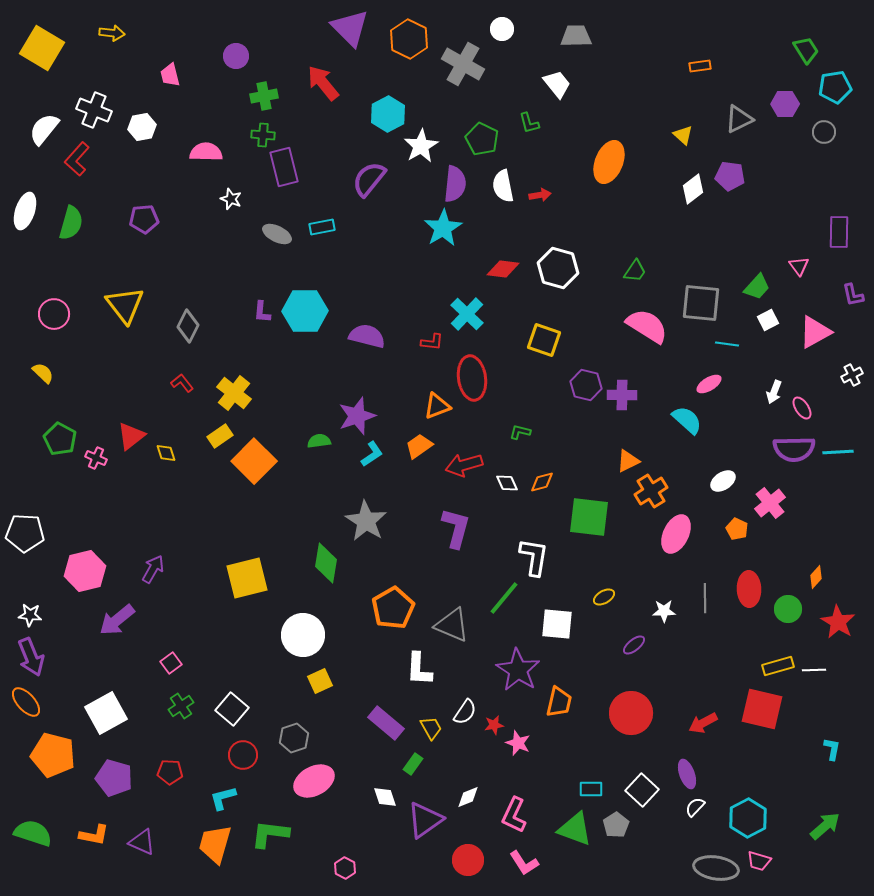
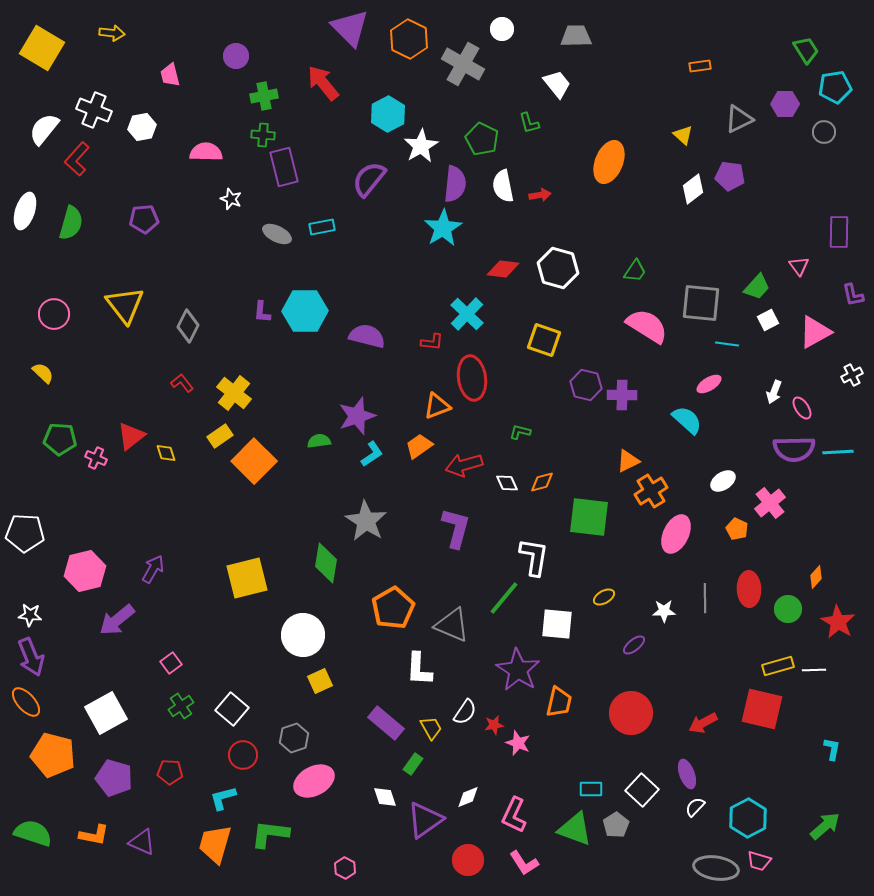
green pentagon at (60, 439): rotated 24 degrees counterclockwise
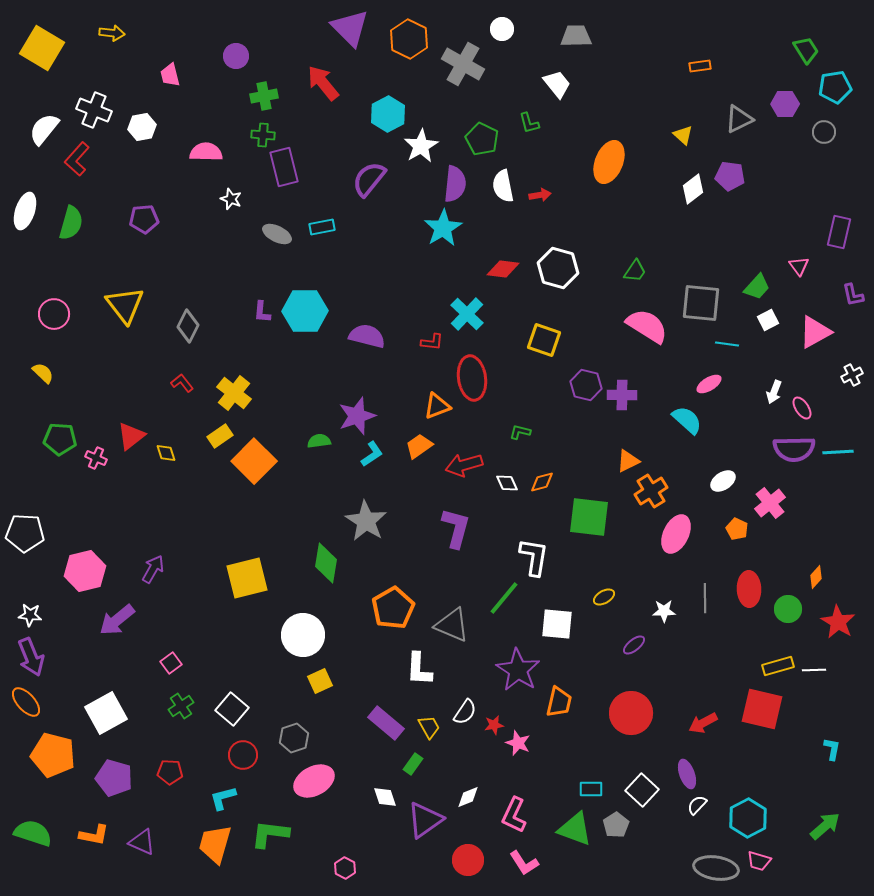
purple rectangle at (839, 232): rotated 12 degrees clockwise
yellow trapezoid at (431, 728): moved 2 px left, 1 px up
white semicircle at (695, 807): moved 2 px right, 2 px up
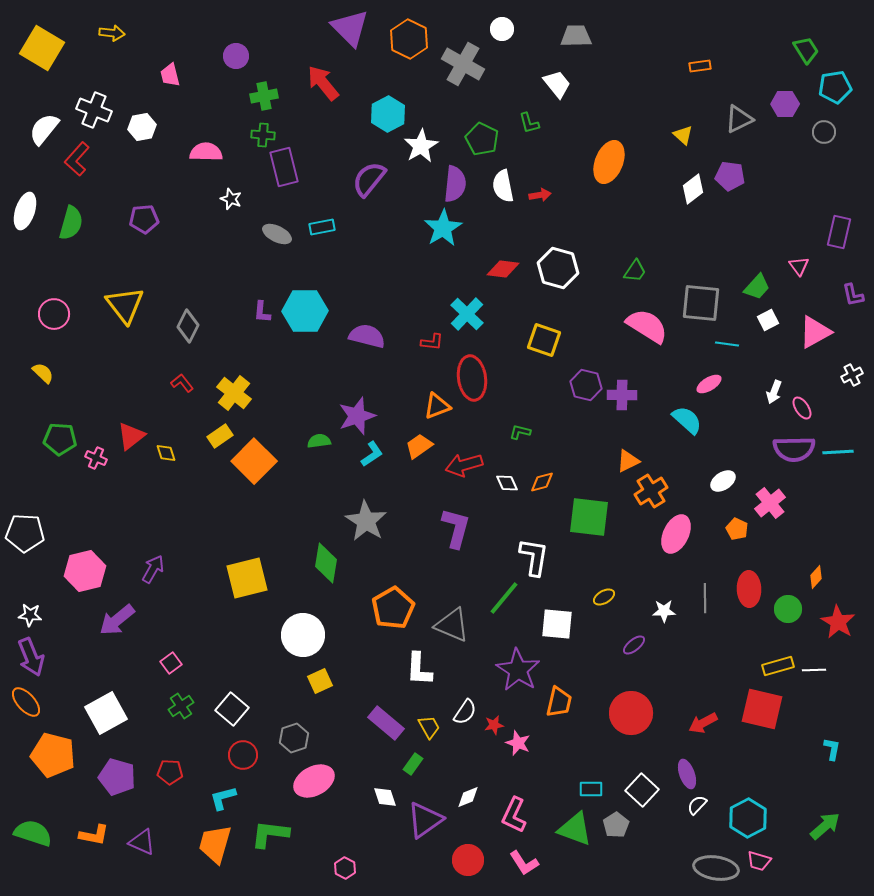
purple pentagon at (114, 778): moved 3 px right, 1 px up
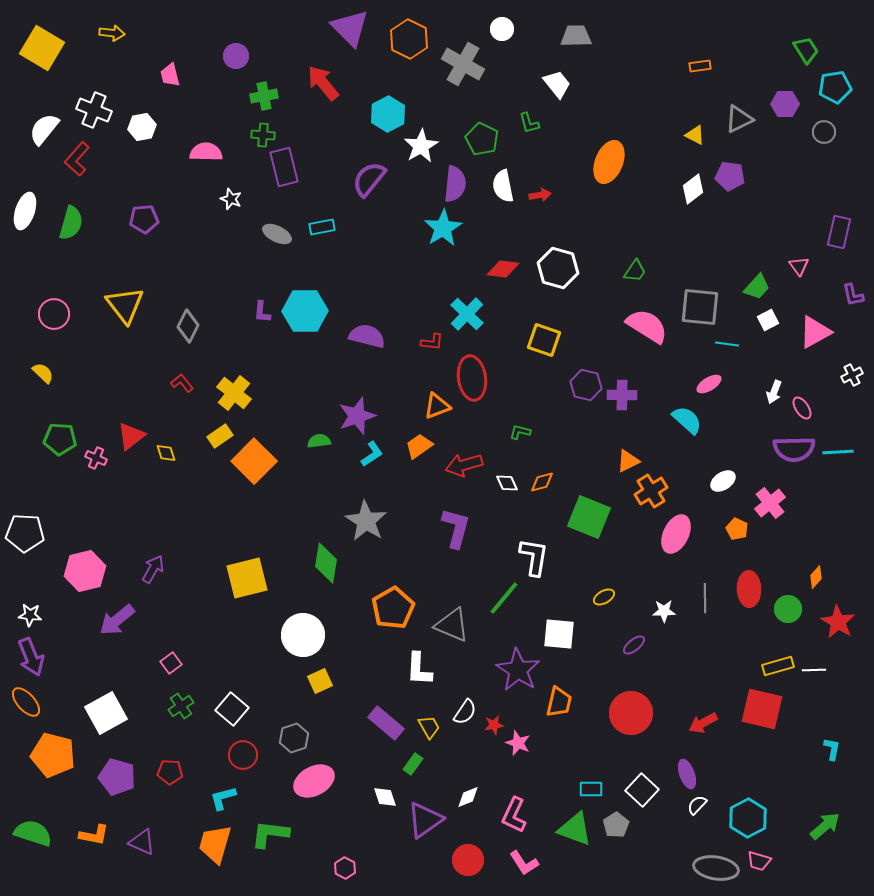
yellow triangle at (683, 135): moved 12 px right; rotated 15 degrees counterclockwise
gray square at (701, 303): moved 1 px left, 4 px down
green square at (589, 517): rotated 15 degrees clockwise
white square at (557, 624): moved 2 px right, 10 px down
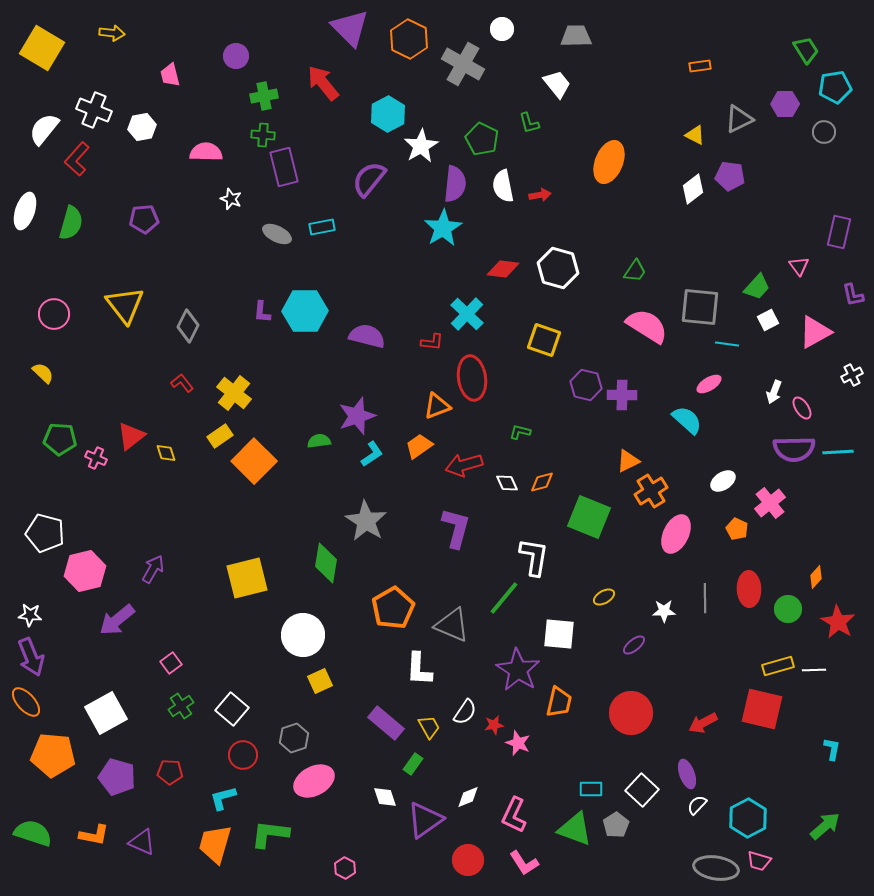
white pentagon at (25, 533): moved 20 px right; rotated 12 degrees clockwise
orange pentagon at (53, 755): rotated 9 degrees counterclockwise
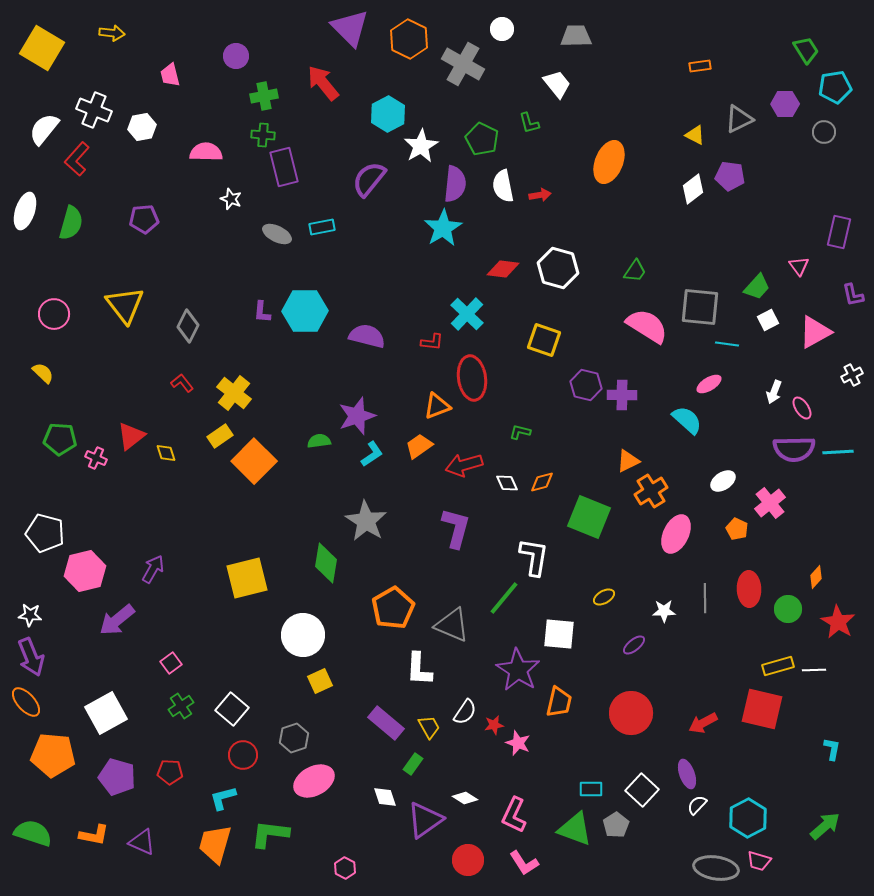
white diamond at (468, 797): moved 3 px left, 1 px down; rotated 55 degrees clockwise
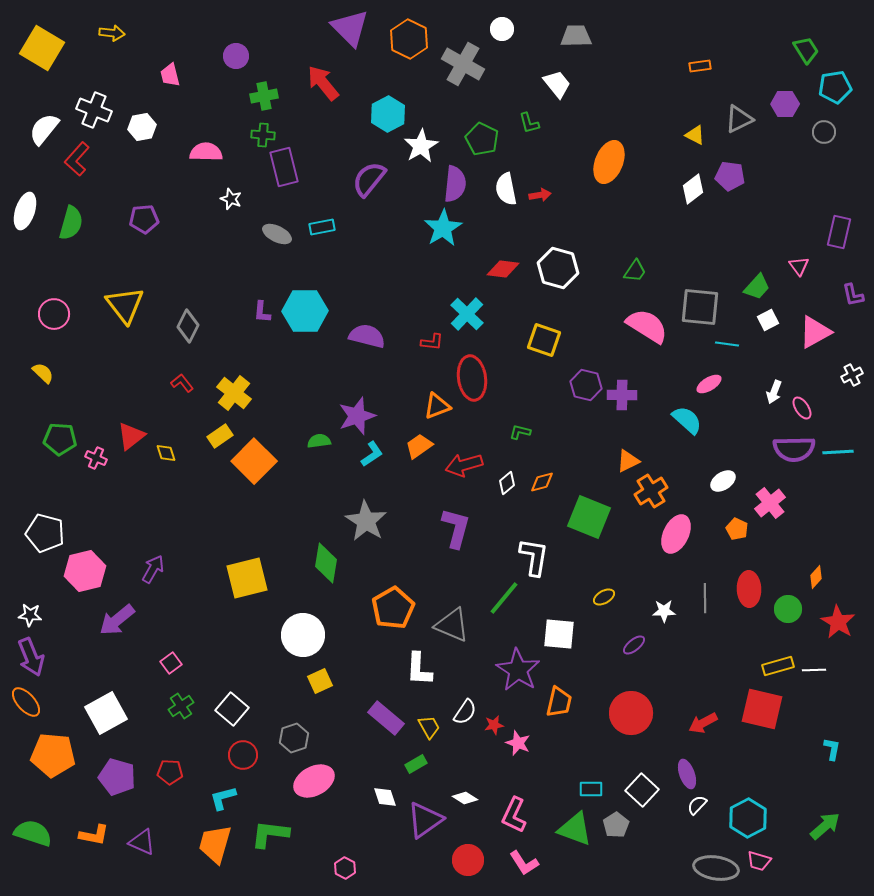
white semicircle at (503, 186): moved 3 px right, 3 px down
white diamond at (507, 483): rotated 75 degrees clockwise
purple rectangle at (386, 723): moved 5 px up
green rectangle at (413, 764): moved 3 px right; rotated 25 degrees clockwise
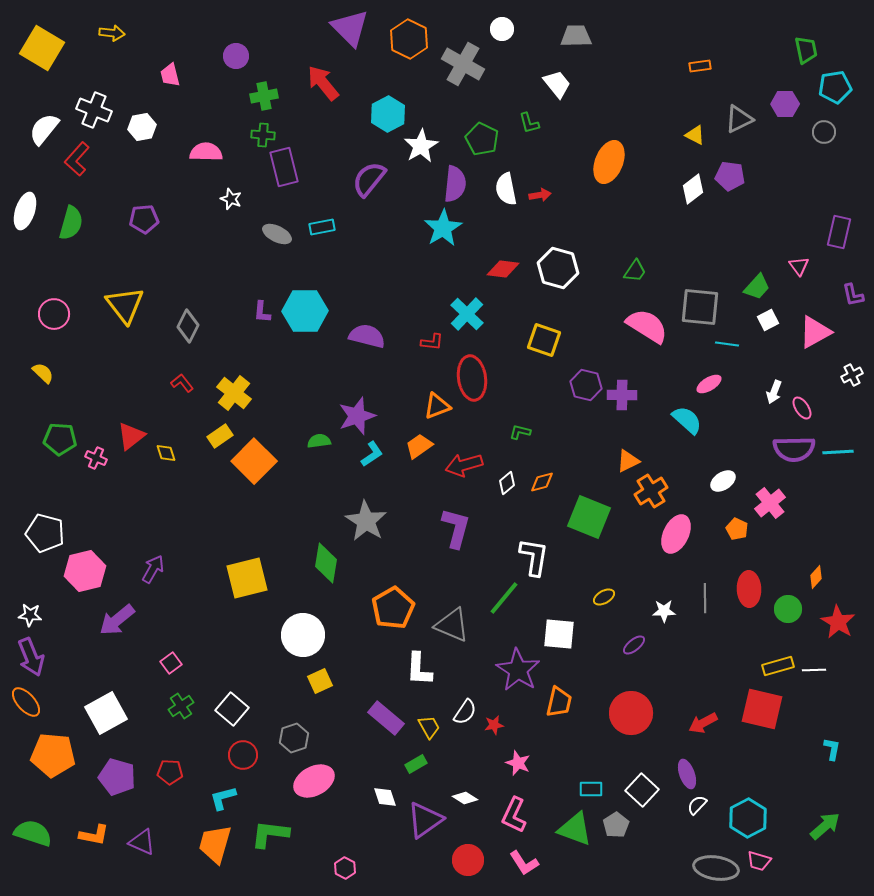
green trapezoid at (806, 50): rotated 20 degrees clockwise
pink star at (518, 743): moved 20 px down
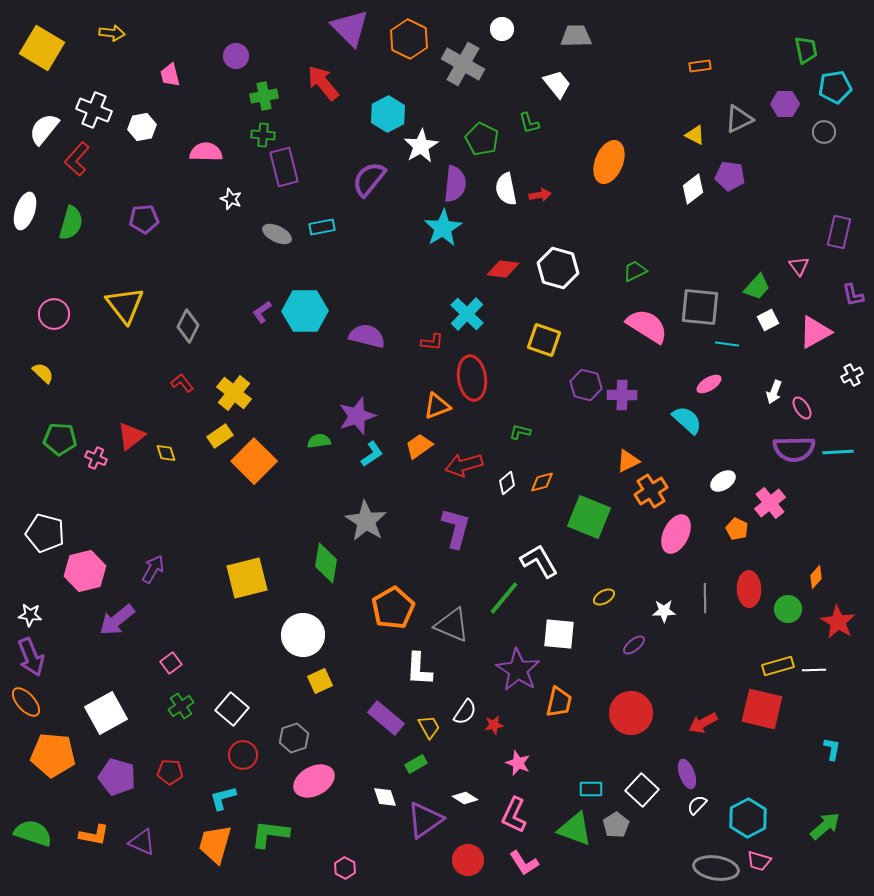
green trapezoid at (635, 271): rotated 150 degrees counterclockwise
purple L-shape at (262, 312): rotated 50 degrees clockwise
white L-shape at (534, 557): moved 5 px right, 4 px down; rotated 39 degrees counterclockwise
